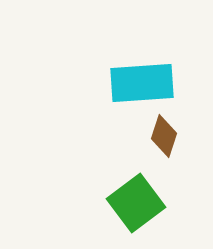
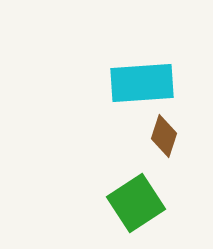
green square: rotated 4 degrees clockwise
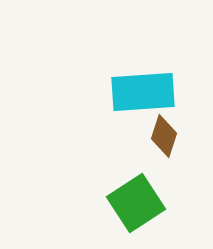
cyan rectangle: moved 1 px right, 9 px down
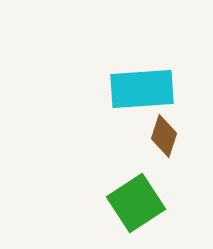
cyan rectangle: moved 1 px left, 3 px up
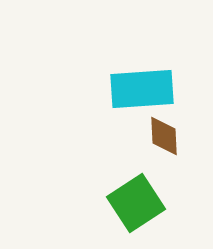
brown diamond: rotated 21 degrees counterclockwise
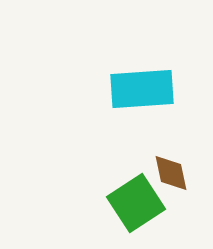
brown diamond: moved 7 px right, 37 px down; rotated 9 degrees counterclockwise
